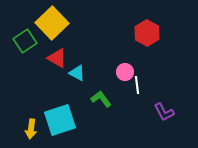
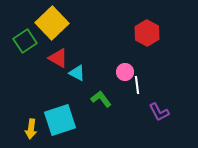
red triangle: moved 1 px right
purple L-shape: moved 5 px left
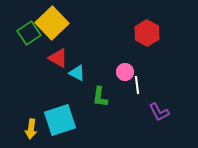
green square: moved 4 px right, 8 px up
green L-shape: moved 1 px left, 2 px up; rotated 135 degrees counterclockwise
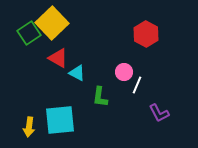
red hexagon: moved 1 px left, 1 px down
pink circle: moved 1 px left
white line: rotated 30 degrees clockwise
purple L-shape: moved 1 px down
cyan square: rotated 12 degrees clockwise
yellow arrow: moved 2 px left, 2 px up
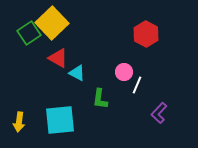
green L-shape: moved 2 px down
purple L-shape: rotated 70 degrees clockwise
yellow arrow: moved 10 px left, 5 px up
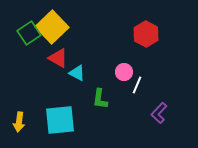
yellow square: moved 4 px down
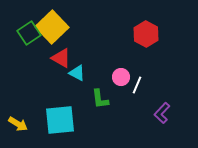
red triangle: moved 3 px right
pink circle: moved 3 px left, 5 px down
green L-shape: rotated 15 degrees counterclockwise
purple L-shape: moved 3 px right
yellow arrow: moved 1 px left, 2 px down; rotated 66 degrees counterclockwise
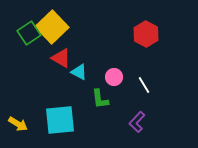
cyan triangle: moved 2 px right, 1 px up
pink circle: moved 7 px left
white line: moved 7 px right; rotated 54 degrees counterclockwise
purple L-shape: moved 25 px left, 9 px down
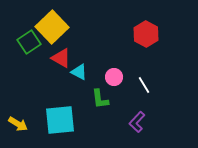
green square: moved 9 px down
